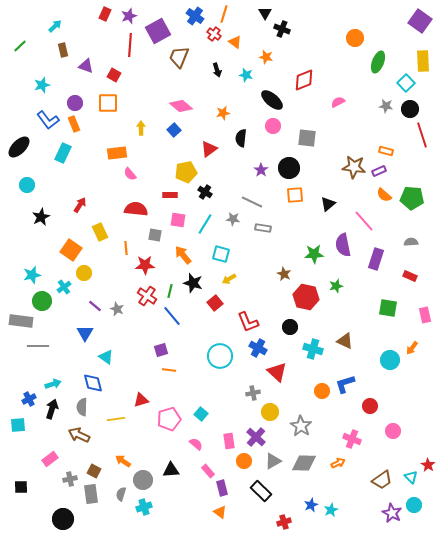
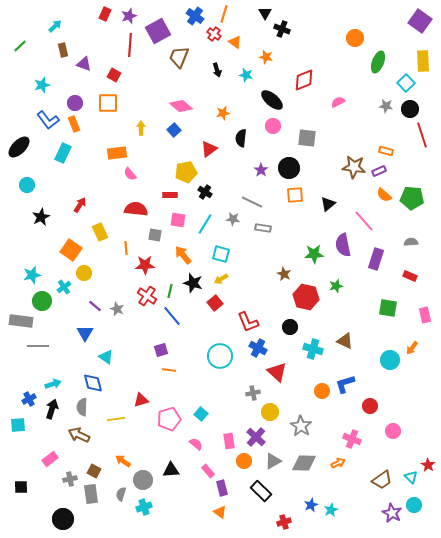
purple triangle at (86, 66): moved 2 px left, 2 px up
yellow arrow at (229, 279): moved 8 px left
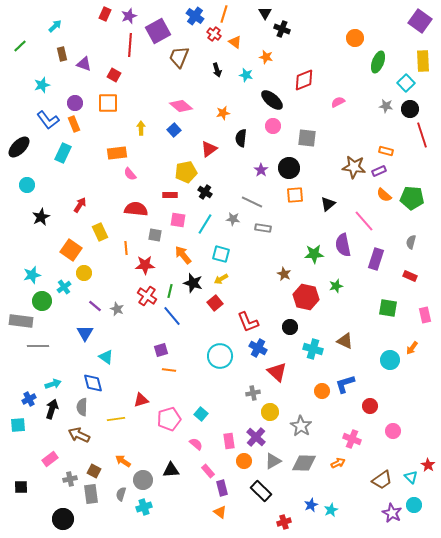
brown rectangle at (63, 50): moved 1 px left, 4 px down
gray semicircle at (411, 242): rotated 72 degrees counterclockwise
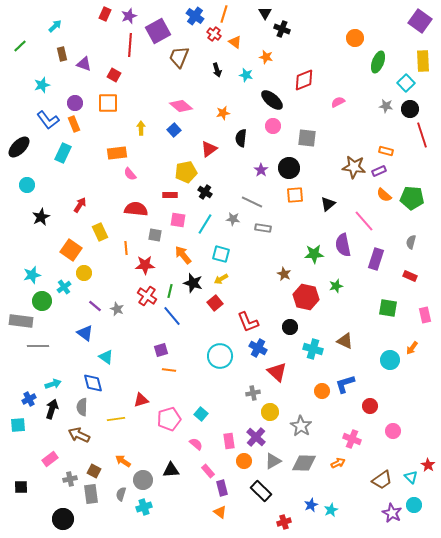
blue triangle at (85, 333): rotated 24 degrees counterclockwise
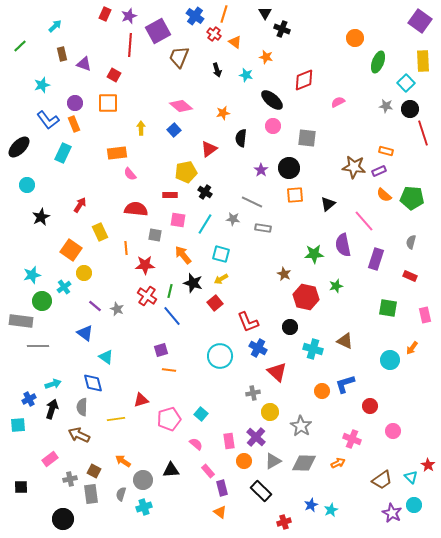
red line at (422, 135): moved 1 px right, 2 px up
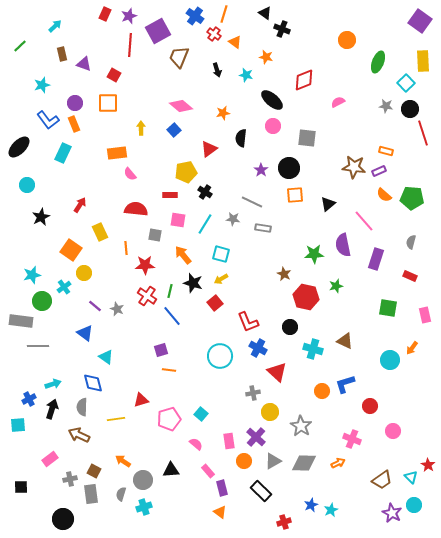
black triangle at (265, 13): rotated 24 degrees counterclockwise
orange circle at (355, 38): moved 8 px left, 2 px down
